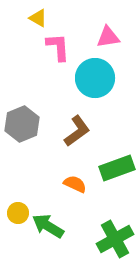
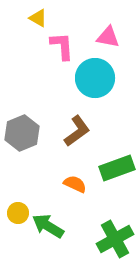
pink triangle: rotated 20 degrees clockwise
pink L-shape: moved 4 px right, 1 px up
gray hexagon: moved 9 px down
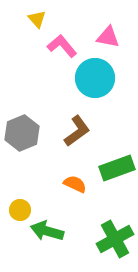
yellow triangle: moved 1 px left, 1 px down; rotated 18 degrees clockwise
pink L-shape: rotated 36 degrees counterclockwise
yellow circle: moved 2 px right, 3 px up
green arrow: moved 1 px left, 5 px down; rotated 16 degrees counterclockwise
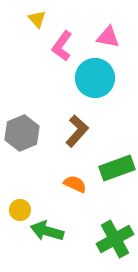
pink L-shape: rotated 104 degrees counterclockwise
brown L-shape: rotated 12 degrees counterclockwise
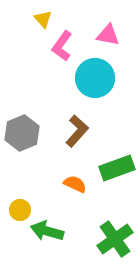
yellow triangle: moved 6 px right
pink triangle: moved 2 px up
green cross: rotated 6 degrees counterclockwise
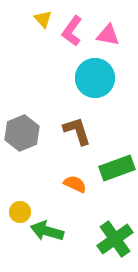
pink L-shape: moved 10 px right, 15 px up
brown L-shape: rotated 60 degrees counterclockwise
yellow circle: moved 2 px down
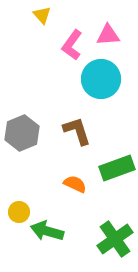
yellow triangle: moved 1 px left, 4 px up
pink L-shape: moved 14 px down
pink triangle: rotated 15 degrees counterclockwise
cyan circle: moved 6 px right, 1 px down
yellow circle: moved 1 px left
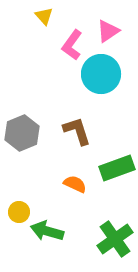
yellow triangle: moved 2 px right, 1 px down
pink triangle: moved 4 px up; rotated 30 degrees counterclockwise
cyan circle: moved 5 px up
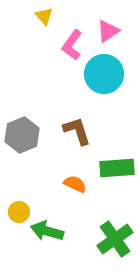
cyan circle: moved 3 px right
gray hexagon: moved 2 px down
green rectangle: rotated 16 degrees clockwise
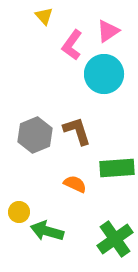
gray hexagon: moved 13 px right
